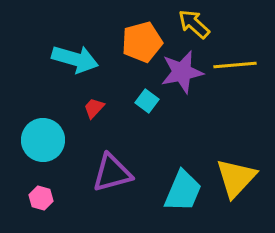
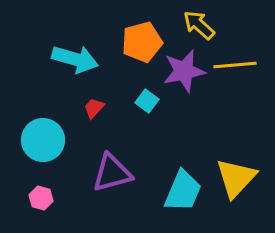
yellow arrow: moved 5 px right, 1 px down
purple star: moved 2 px right, 1 px up
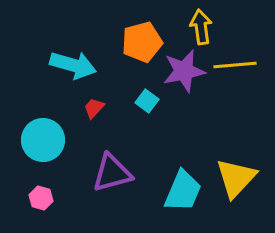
yellow arrow: moved 2 px right, 2 px down; rotated 40 degrees clockwise
cyan arrow: moved 2 px left, 6 px down
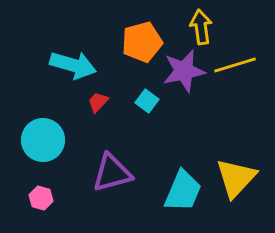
yellow line: rotated 12 degrees counterclockwise
red trapezoid: moved 4 px right, 6 px up
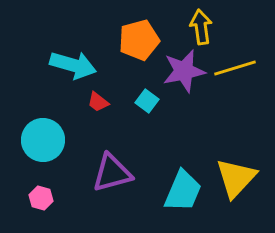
orange pentagon: moved 3 px left, 2 px up
yellow line: moved 3 px down
red trapezoid: rotated 95 degrees counterclockwise
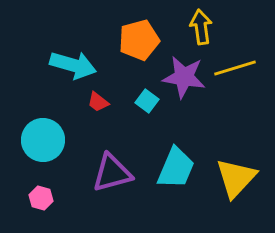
purple star: moved 6 px down; rotated 21 degrees clockwise
cyan trapezoid: moved 7 px left, 23 px up
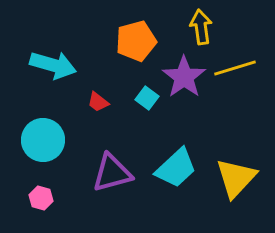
orange pentagon: moved 3 px left, 1 px down
cyan arrow: moved 20 px left
purple star: rotated 27 degrees clockwise
cyan square: moved 3 px up
cyan trapezoid: rotated 24 degrees clockwise
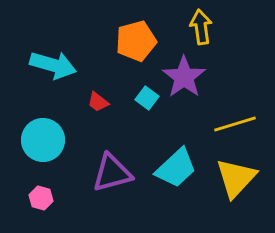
yellow line: moved 56 px down
